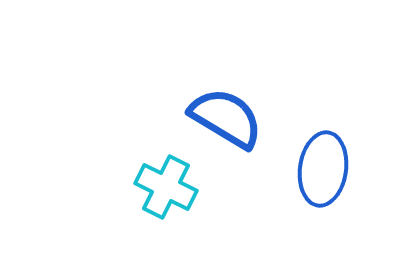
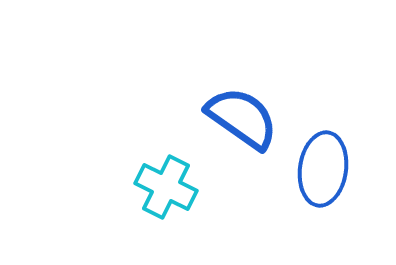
blue semicircle: moved 16 px right; rotated 4 degrees clockwise
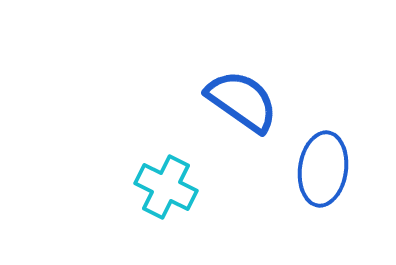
blue semicircle: moved 17 px up
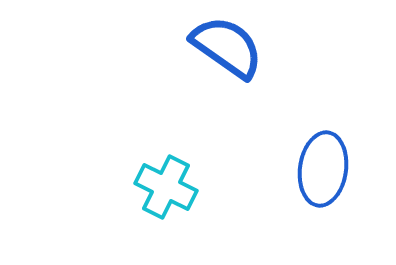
blue semicircle: moved 15 px left, 54 px up
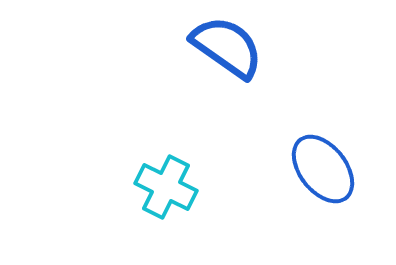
blue ellipse: rotated 46 degrees counterclockwise
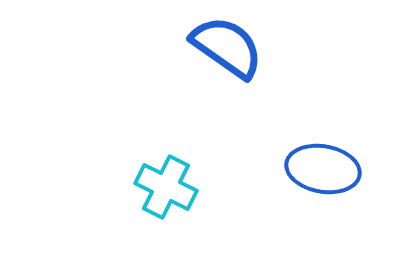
blue ellipse: rotated 42 degrees counterclockwise
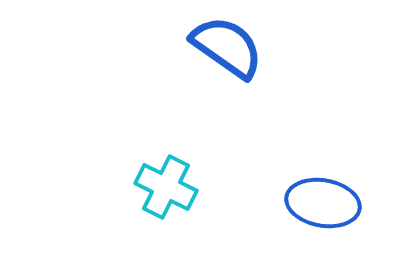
blue ellipse: moved 34 px down
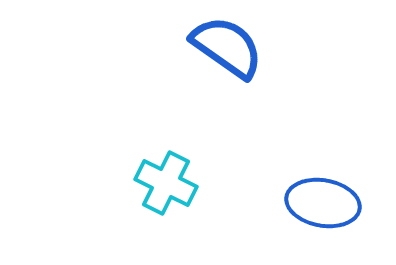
cyan cross: moved 4 px up
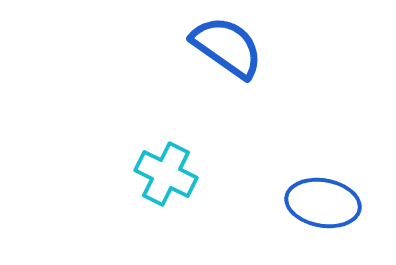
cyan cross: moved 9 px up
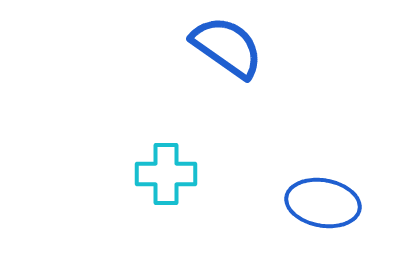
cyan cross: rotated 26 degrees counterclockwise
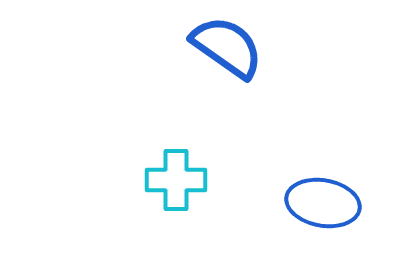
cyan cross: moved 10 px right, 6 px down
